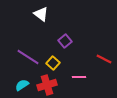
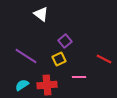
purple line: moved 2 px left, 1 px up
yellow square: moved 6 px right, 4 px up; rotated 24 degrees clockwise
red cross: rotated 12 degrees clockwise
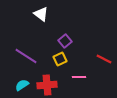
yellow square: moved 1 px right
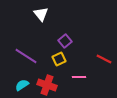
white triangle: rotated 14 degrees clockwise
yellow square: moved 1 px left
red cross: rotated 24 degrees clockwise
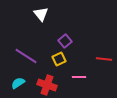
red line: rotated 21 degrees counterclockwise
cyan semicircle: moved 4 px left, 2 px up
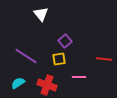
yellow square: rotated 16 degrees clockwise
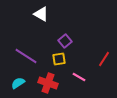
white triangle: rotated 21 degrees counterclockwise
red line: rotated 63 degrees counterclockwise
pink line: rotated 32 degrees clockwise
red cross: moved 1 px right, 2 px up
